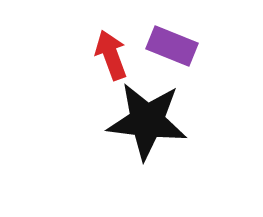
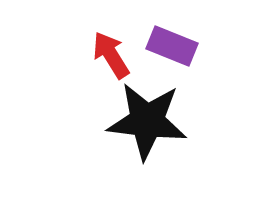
red arrow: rotated 12 degrees counterclockwise
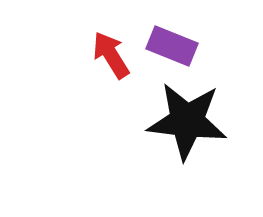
black star: moved 40 px right
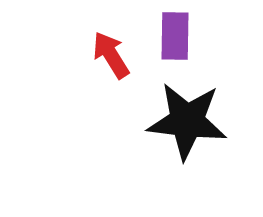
purple rectangle: moved 3 px right, 10 px up; rotated 69 degrees clockwise
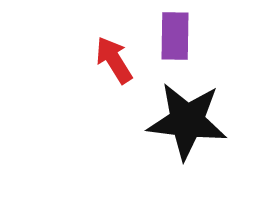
red arrow: moved 3 px right, 5 px down
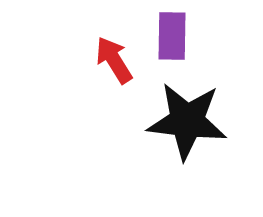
purple rectangle: moved 3 px left
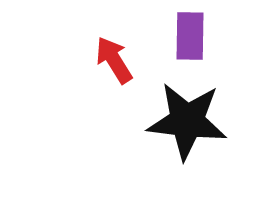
purple rectangle: moved 18 px right
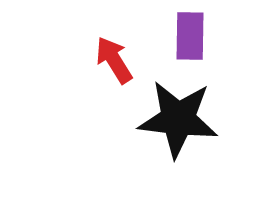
black star: moved 9 px left, 2 px up
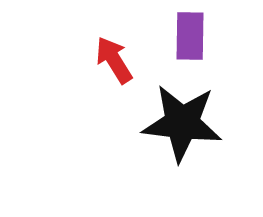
black star: moved 4 px right, 4 px down
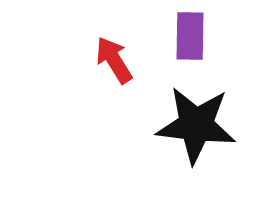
black star: moved 14 px right, 2 px down
